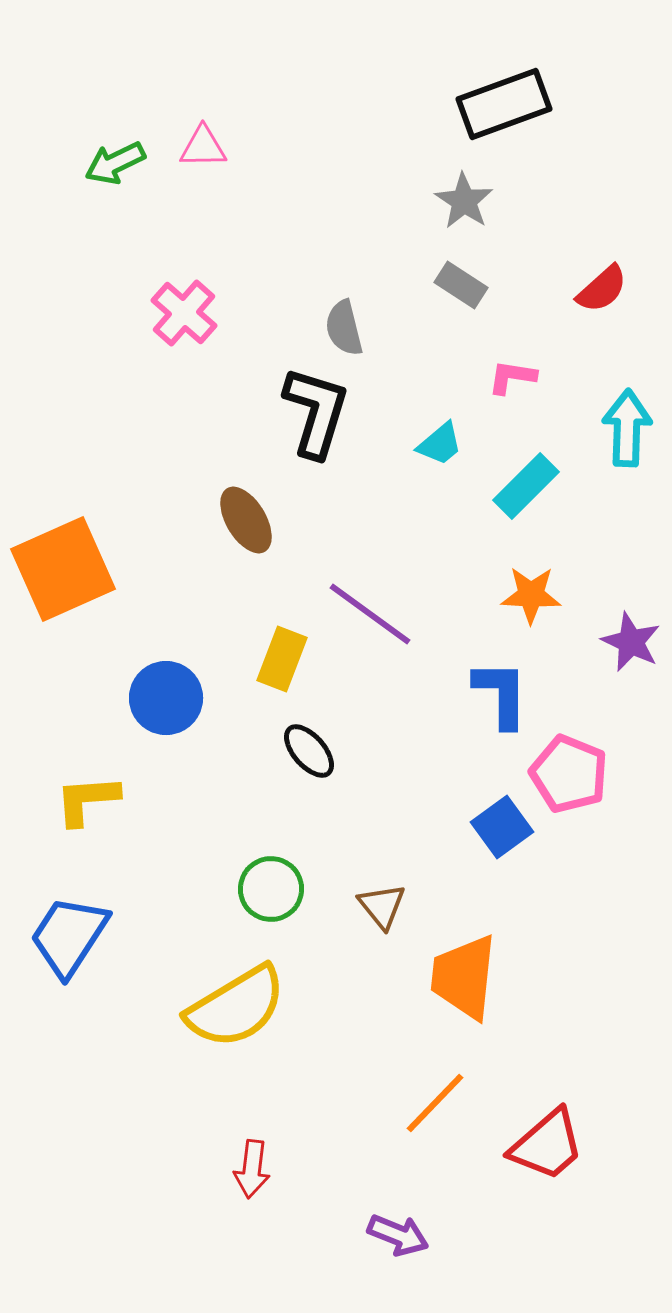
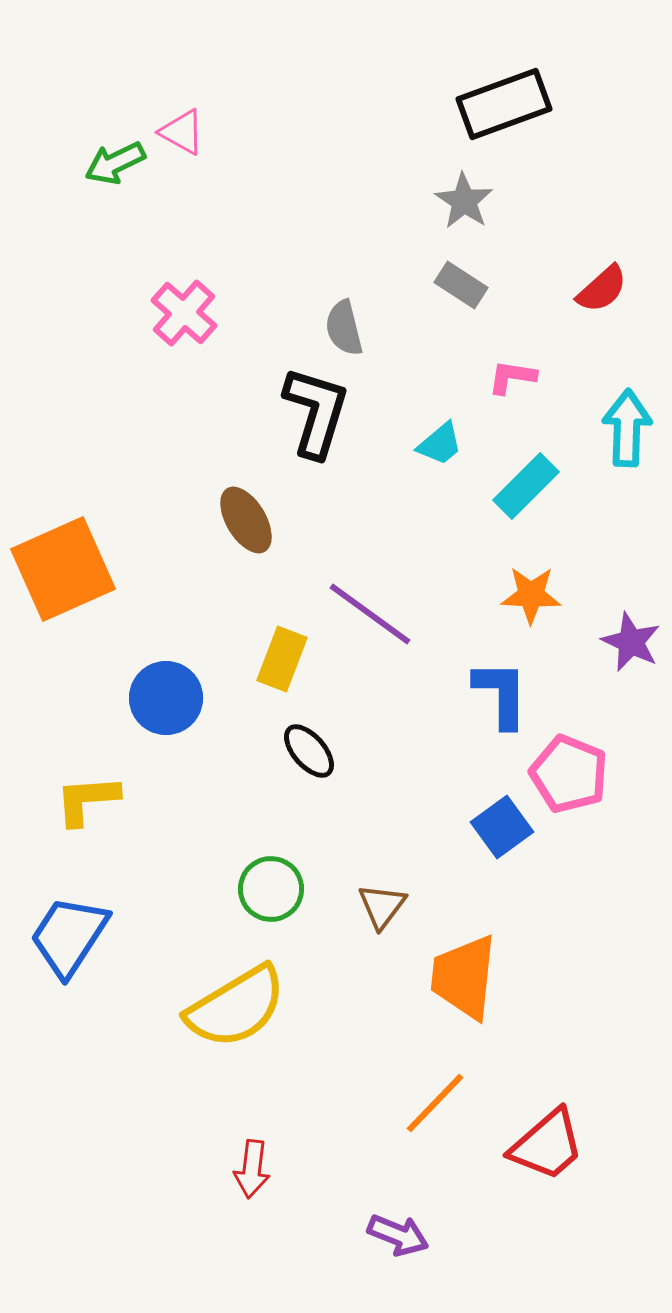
pink triangle: moved 21 px left, 15 px up; rotated 30 degrees clockwise
brown triangle: rotated 16 degrees clockwise
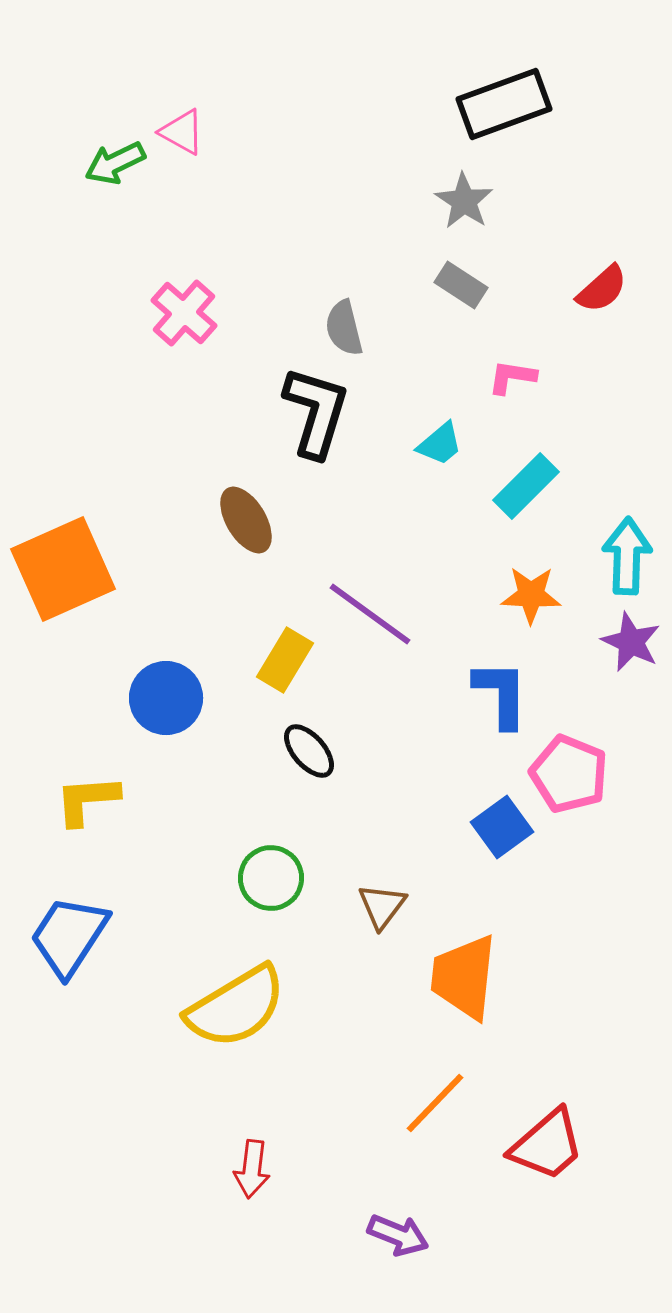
cyan arrow: moved 128 px down
yellow rectangle: moved 3 px right, 1 px down; rotated 10 degrees clockwise
green circle: moved 11 px up
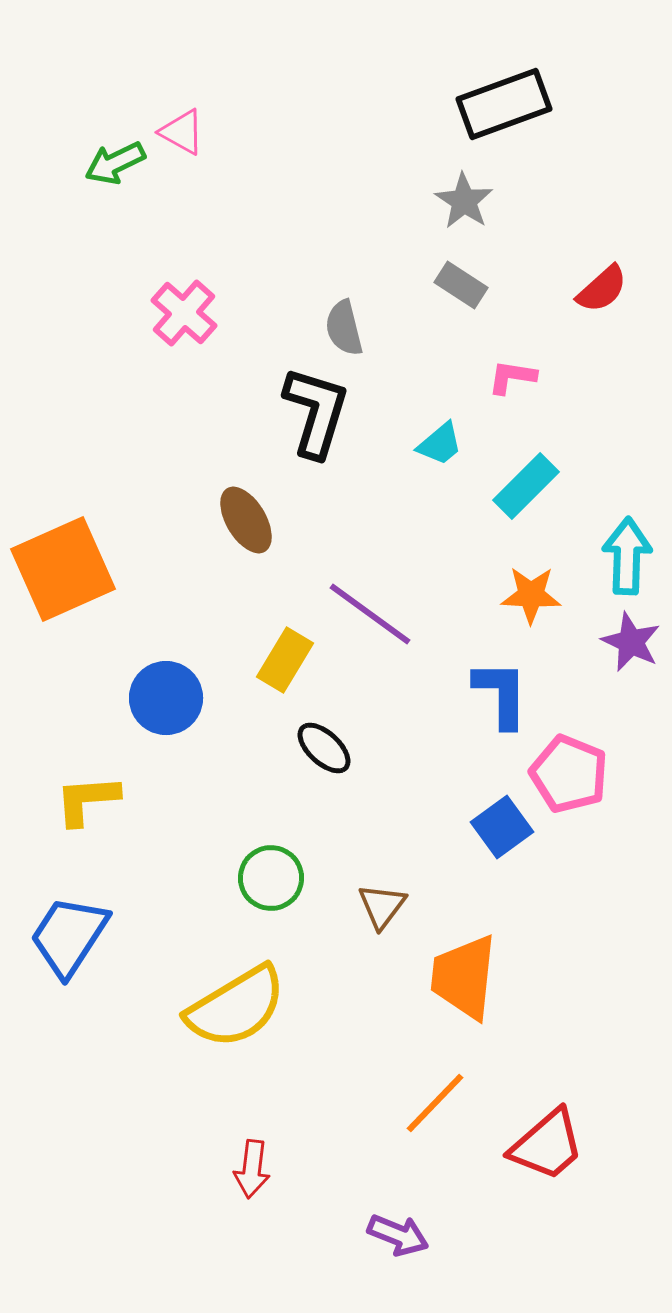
black ellipse: moved 15 px right, 3 px up; rotated 6 degrees counterclockwise
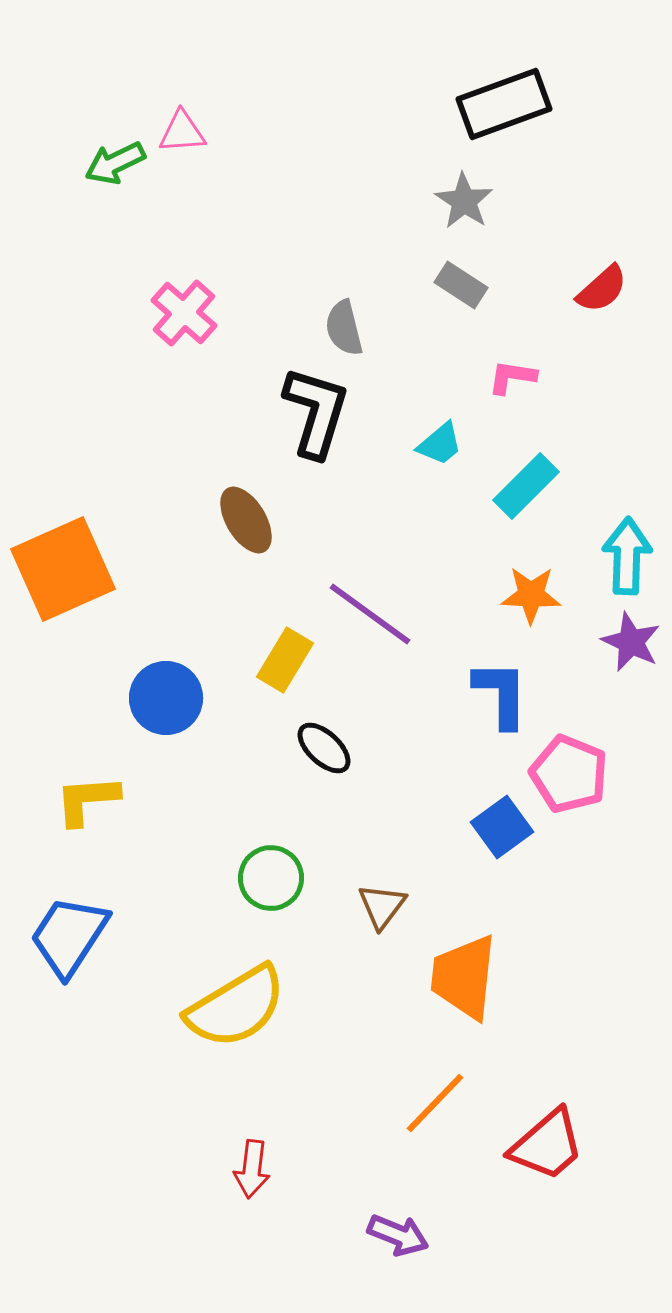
pink triangle: rotated 33 degrees counterclockwise
